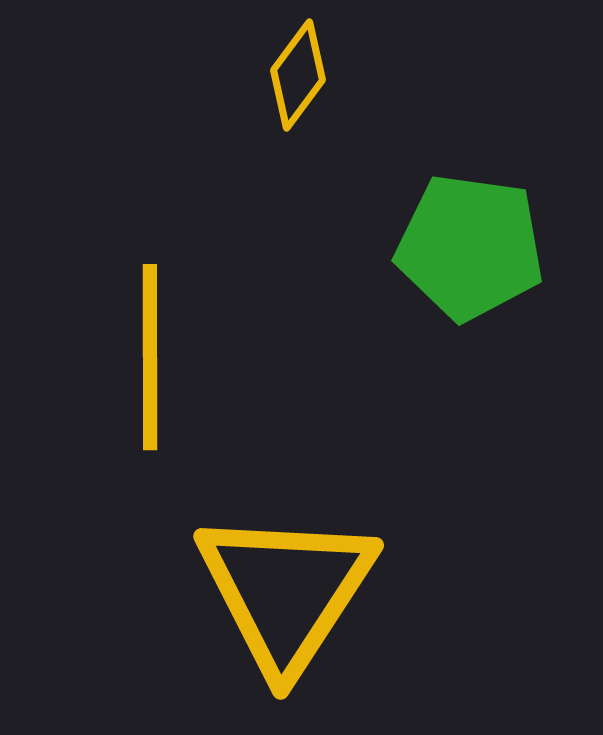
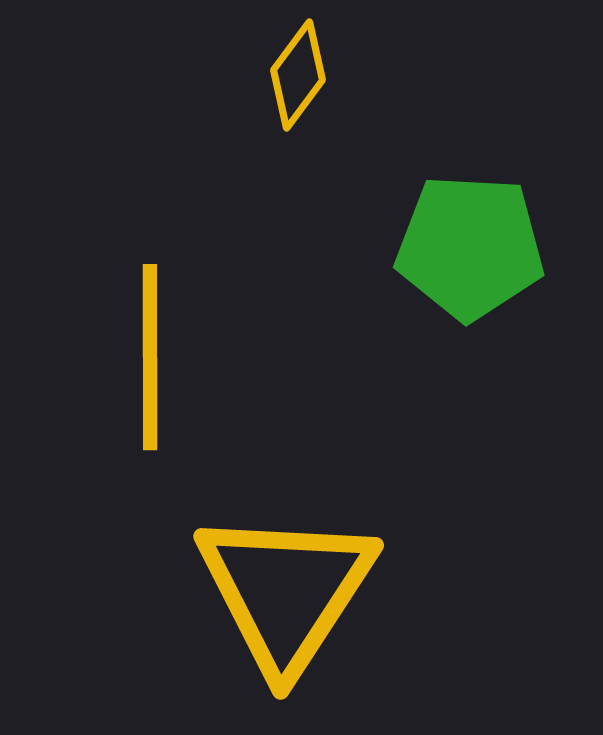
green pentagon: rotated 5 degrees counterclockwise
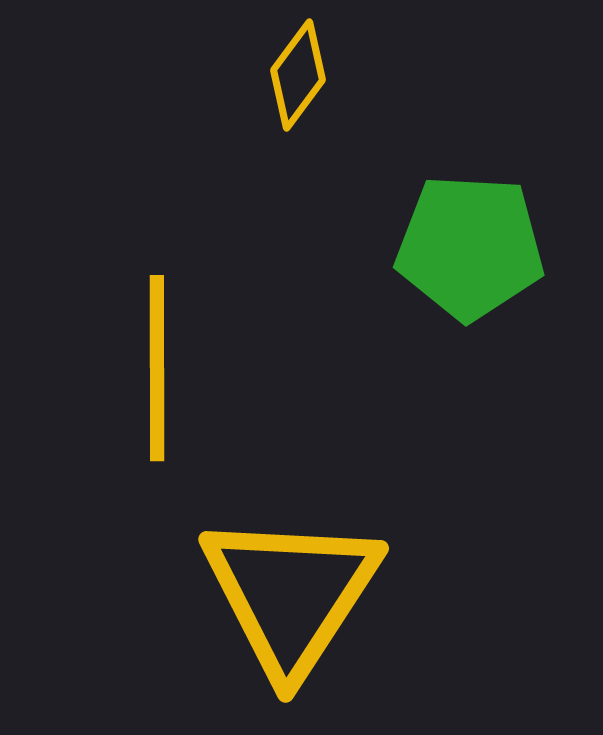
yellow line: moved 7 px right, 11 px down
yellow triangle: moved 5 px right, 3 px down
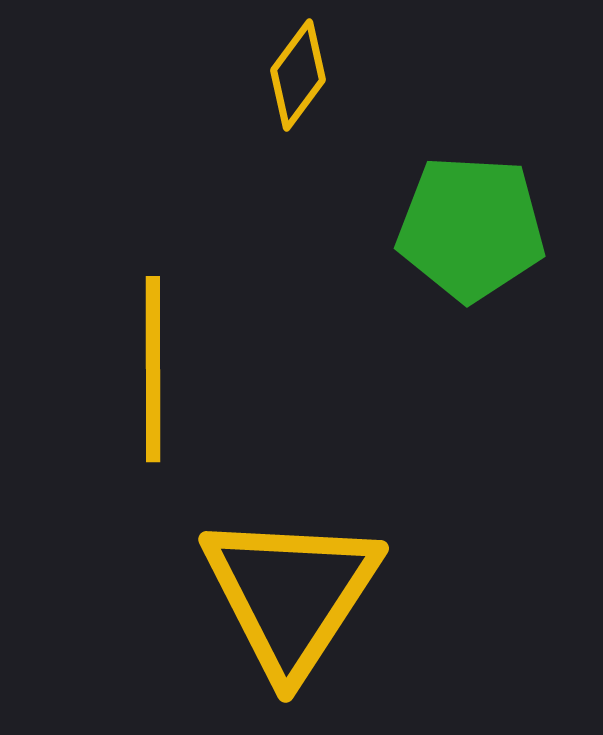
green pentagon: moved 1 px right, 19 px up
yellow line: moved 4 px left, 1 px down
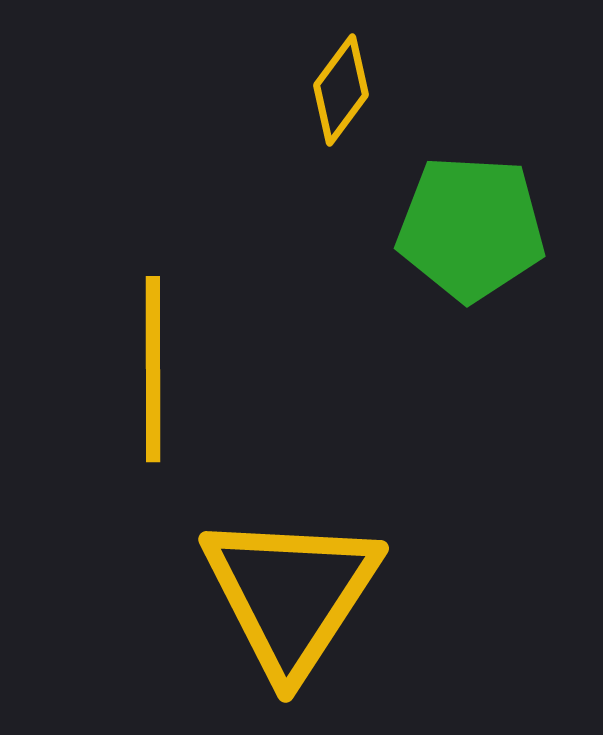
yellow diamond: moved 43 px right, 15 px down
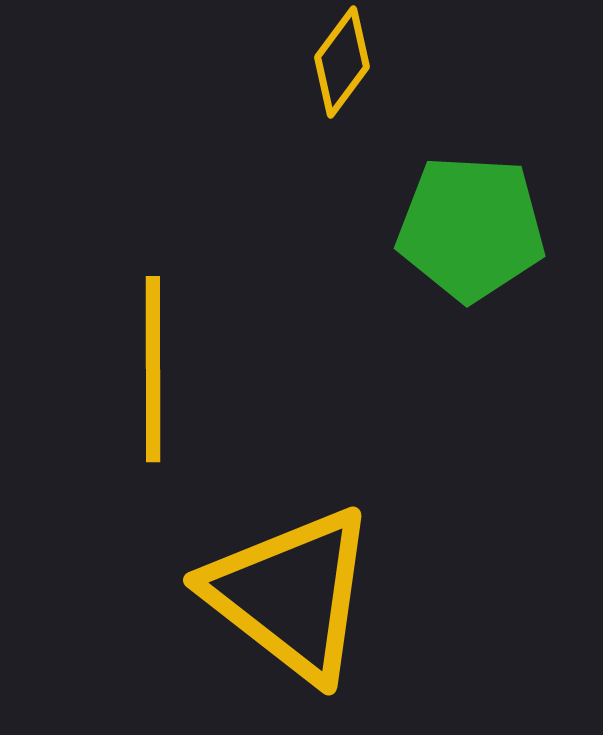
yellow diamond: moved 1 px right, 28 px up
yellow triangle: rotated 25 degrees counterclockwise
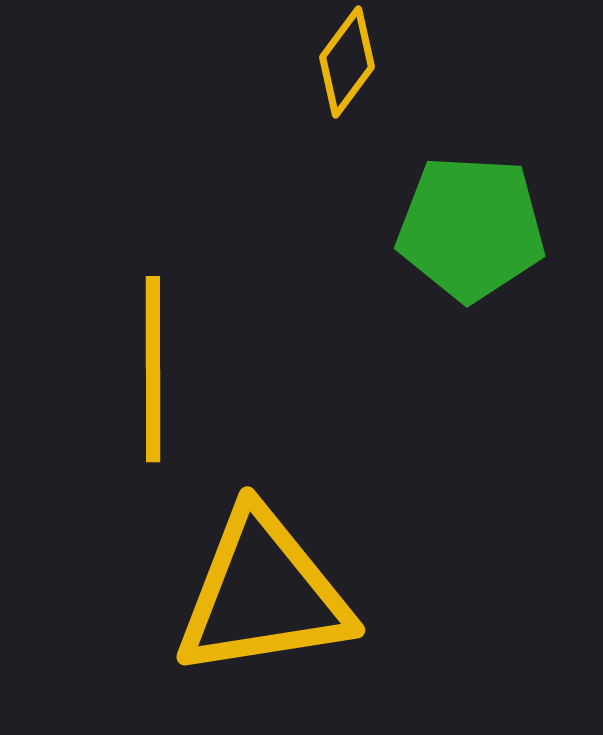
yellow diamond: moved 5 px right
yellow triangle: moved 28 px left; rotated 47 degrees counterclockwise
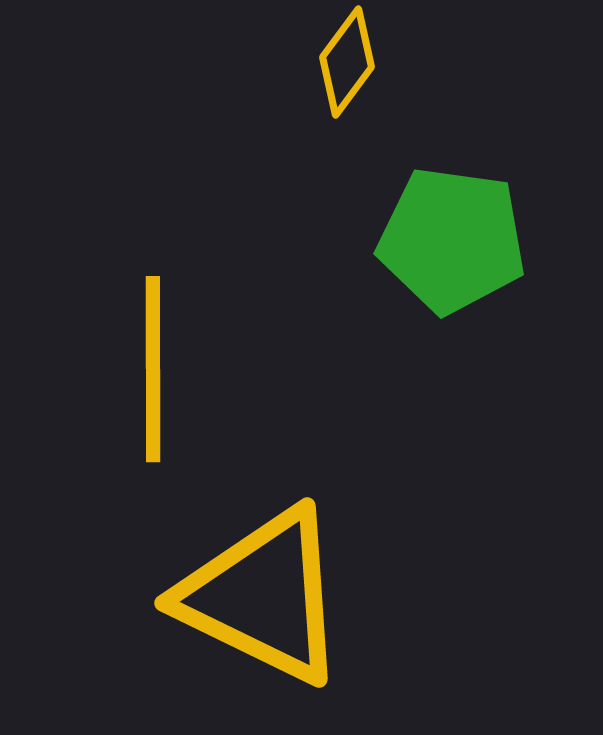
green pentagon: moved 19 px left, 12 px down; rotated 5 degrees clockwise
yellow triangle: moved 2 px down; rotated 35 degrees clockwise
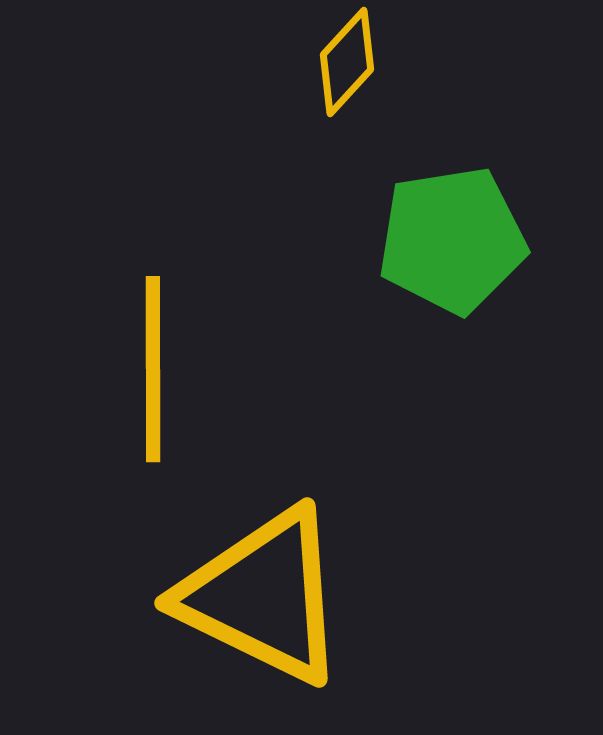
yellow diamond: rotated 6 degrees clockwise
green pentagon: rotated 17 degrees counterclockwise
